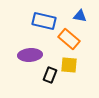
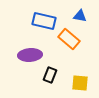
yellow square: moved 11 px right, 18 px down
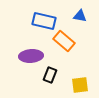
orange rectangle: moved 5 px left, 2 px down
purple ellipse: moved 1 px right, 1 px down
yellow square: moved 2 px down; rotated 12 degrees counterclockwise
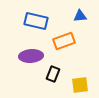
blue triangle: rotated 16 degrees counterclockwise
blue rectangle: moved 8 px left
orange rectangle: rotated 60 degrees counterclockwise
black rectangle: moved 3 px right, 1 px up
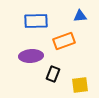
blue rectangle: rotated 15 degrees counterclockwise
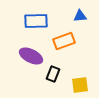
purple ellipse: rotated 30 degrees clockwise
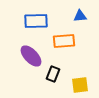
orange rectangle: rotated 15 degrees clockwise
purple ellipse: rotated 20 degrees clockwise
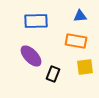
orange rectangle: moved 12 px right; rotated 15 degrees clockwise
yellow square: moved 5 px right, 18 px up
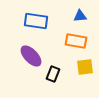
blue rectangle: rotated 10 degrees clockwise
